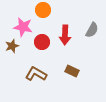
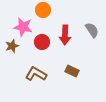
gray semicircle: rotated 63 degrees counterclockwise
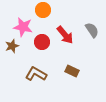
red arrow: rotated 42 degrees counterclockwise
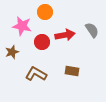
orange circle: moved 2 px right, 2 px down
pink star: moved 1 px left, 1 px up
red arrow: rotated 60 degrees counterclockwise
brown star: moved 6 px down
brown rectangle: rotated 16 degrees counterclockwise
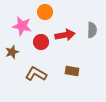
gray semicircle: rotated 35 degrees clockwise
red circle: moved 1 px left
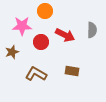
orange circle: moved 1 px up
pink star: rotated 12 degrees counterclockwise
red arrow: rotated 36 degrees clockwise
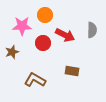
orange circle: moved 4 px down
red circle: moved 2 px right, 1 px down
brown L-shape: moved 1 px left, 6 px down
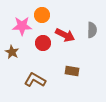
orange circle: moved 3 px left
brown star: rotated 24 degrees counterclockwise
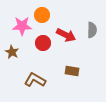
red arrow: moved 1 px right
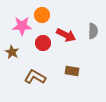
gray semicircle: moved 1 px right, 1 px down
brown L-shape: moved 3 px up
